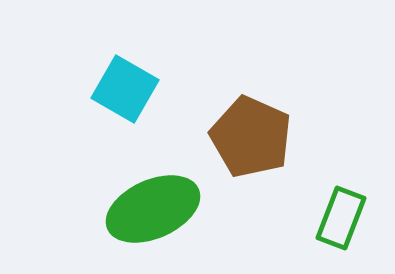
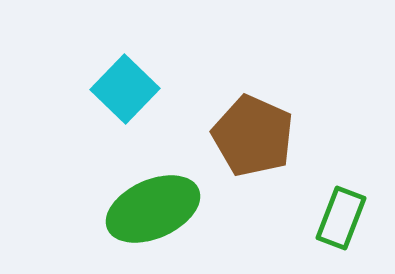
cyan square: rotated 14 degrees clockwise
brown pentagon: moved 2 px right, 1 px up
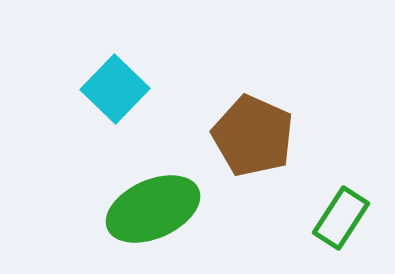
cyan square: moved 10 px left
green rectangle: rotated 12 degrees clockwise
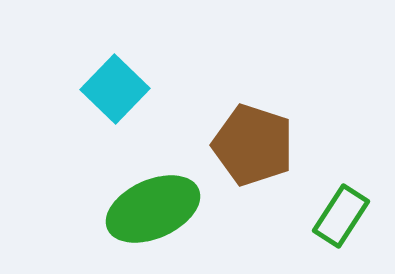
brown pentagon: moved 9 px down; rotated 6 degrees counterclockwise
green rectangle: moved 2 px up
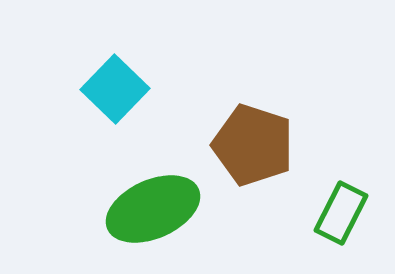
green rectangle: moved 3 px up; rotated 6 degrees counterclockwise
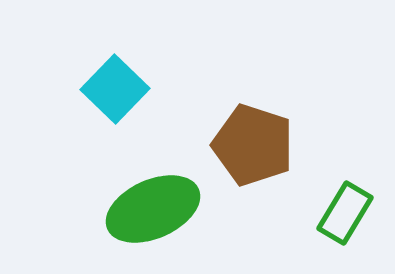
green rectangle: moved 4 px right; rotated 4 degrees clockwise
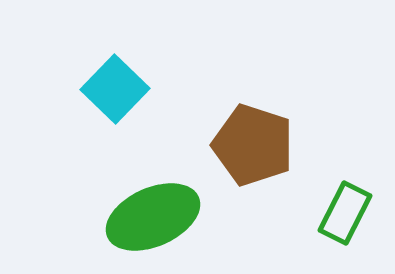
green ellipse: moved 8 px down
green rectangle: rotated 4 degrees counterclockwise
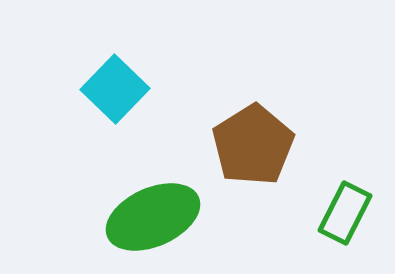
brown pentagon: rotated 22 degrees clockwise
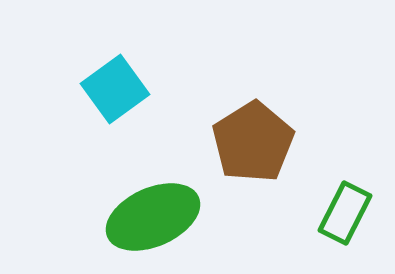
cyan square: rotated 10 degrees clockwise
brown pentagon: moved 3 px up
